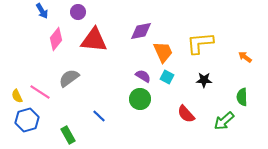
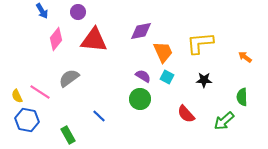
blue hexagon: rotated 25 degrees clockwise
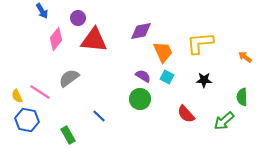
purple circle: moved 6 px down
